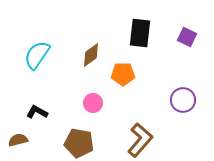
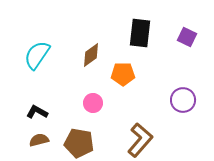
brown semicircle: moved 21 px right
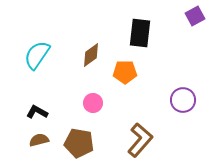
purple square: moved 8 px right, 21 px up; rotated 36 degrees clockwise
orange pentagon: moved 2 px right, 2 px up
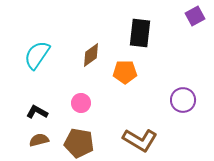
pink circle: moved 12 px left
brown L-shape: rotated 80 degrees clockwise
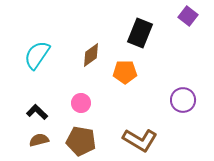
purple square: moved 7 px left; rotated 24 degrees counterclockwise
black rectangle: rotated 16 degrees clockwise
black L-shape: rotated 15 degrees clockwise
brown pentagon: moved 2 px right, 2 px up
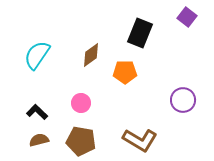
purple square: moved 1 px left, 1 px down
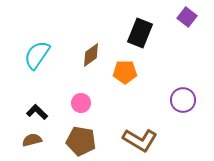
brown semicircle: moved 7 px left
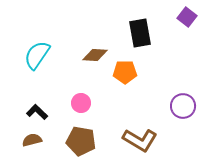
black rectangle: rotated 32 degrees counterclockwise
brown diamond: moved 4 px right; rotated 40 degrees clockwise
purple circle: moved 6 px down
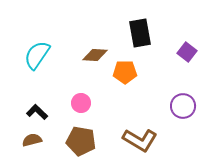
purple square: moved 35 px down
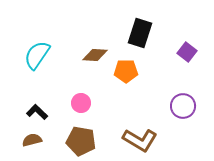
black rectangle: rotated 28 degrees clockwise
orange pentagon: moved 1 px right, 1 px up
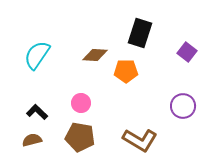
brown pentagon: moved 1 px left, 4 px up
